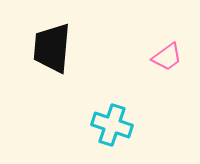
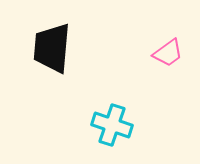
pink trapezoid: moved 1 px right, 4 px up
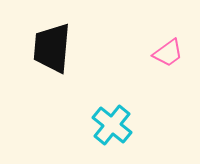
cyan cross: rotated 21 degrees clockwise
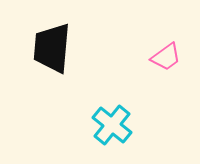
pink trapezoid: moved 2 px left, 4 px down
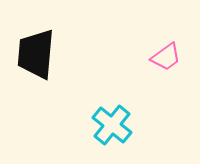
black trapezoid: moved 16 px left, 6 px down
